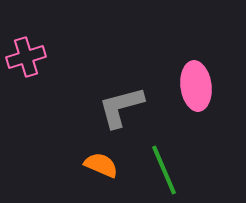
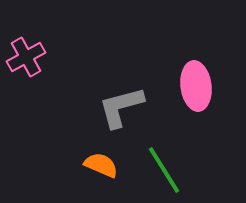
pink cross: rotated 12 degrees counterclockwise
green line: rotated 9 degrees counterclockwise
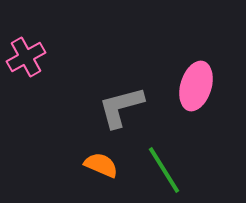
pink ellipse: rotated 24 degrees clockwise
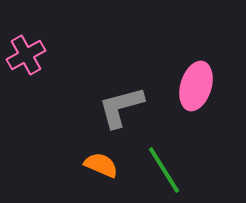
pink cross: moved 2 px up
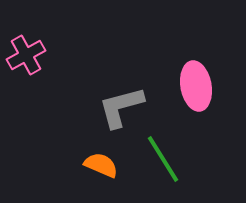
pink ellipse: rotated 27 degrees counterclockwise
green line: moved 1 px left, 11 px up
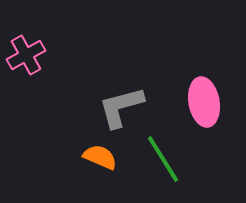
pink ellipse: moved 8 px right, 16 px down
orange semicircle: moved 1 px left, 8 px up
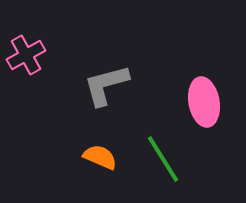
gray L-shape: moved 15 px left, 22 px up
